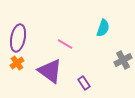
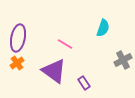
purple triangle: moved 4 px right
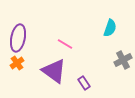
cyan semicircle: moved 7 px right
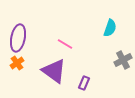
purple rectangle: rotated 56 degrees clockwise
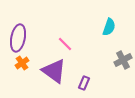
cyan semicircle: moved 1 px left, 1 px up
pink line: rotated 14 degrees clockwise
orange cross: moved 5 px right
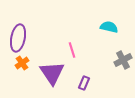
cyan semicircle: rotated 96 degrees counterclockwise
pink line: moved 7 px right, 6 px down; rotated 28 degrees clockwise
purple triangle: moved 2 px left, 2 px down; rotated 20 degrees clockwise
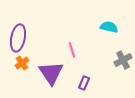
purple triangle: moved 1 px left
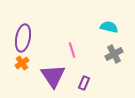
purple ellipse: moved 5 px right
gray cross: moved 9 px left, 6 px up
purple triangle: moved 2 px right, 3 px down
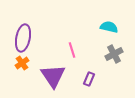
purple rectangle: moved 5 px right, 4 px up
